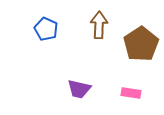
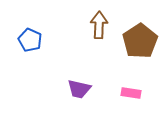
blue pentagon: moved 16 px left, 11 px down
brown pentagon: moved 1 px left, 3 px up
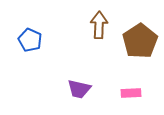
pink rectangle: rotated 12 degrees counterclockwise
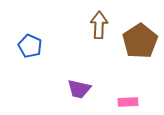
blue pentagon: moved 6 px down
pink rectangle: moved 3 px left, 9 px down
